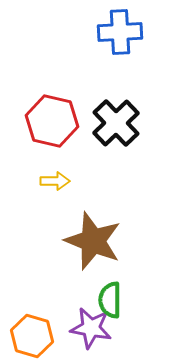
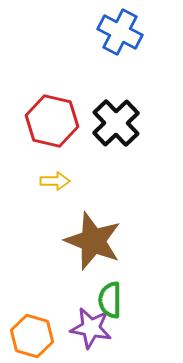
blue cross: rotated 30 degrees clockwise
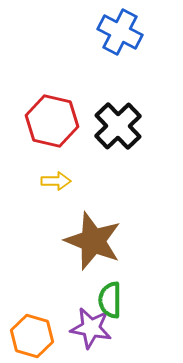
black cross: moved 2 px right, 3 px down
yellow arrow: moved 1 px right
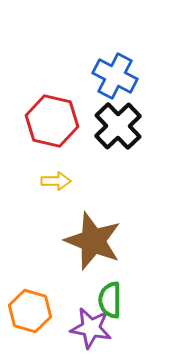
blue cross: moved 5 px left, 44 px down
orange hexagon: moved 2 px left, 25 px up
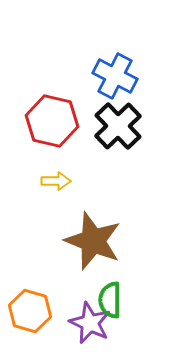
purple star: moved 1 px left, 5 px up; rotated 15 degrees clockwise
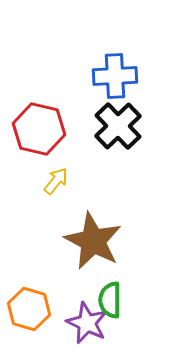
blue cross: rotated 30 degrees counterclockwise
red hexagon: moved 13 px left, 8 px down
yellow arrow: rotated 52 degrees counterclockwise
brown star: rotated 6 degrees clockwise
orange hexagon: moved 1 px left, 2 px up
purple star: moved 3 px left
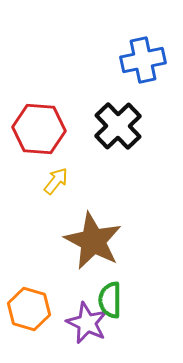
blue cross: moved 28 px right, 16 px up; rotated 9 degrees counterclockwise
red hexagon: rotated 9 degrees counterclockwise
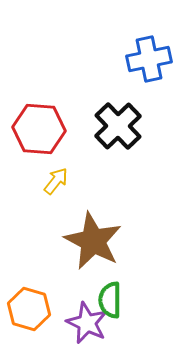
blue cross: moved 6 px right, 1 px up
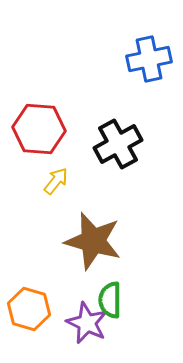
black cross: moved 18 px down; rotated 15 degrees clockwise
brown star: rotated 12 degrees counterclockwise
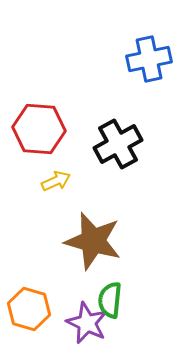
yellow arrow: rotated 28 degrees clockwise
green semicircle: rotated 6 degrees clockwise
